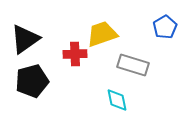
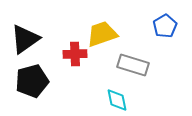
blue pentagon: moved 1 px up
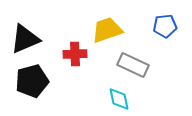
blue pentagon: rotated 25 degrees clockwise
yellow trapezoid: moved 5 px right, 4 px up
black triangle: rotated 12 degrees clockwise
gray rectangle: rotated 8 degrees clockwise
cyan diamond: moved 2 px right, 1 px up
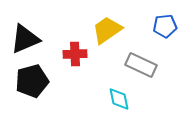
yellow trapezoid: rotated 16 degrees counterclockwise
gray rectangle: moved 8 px right
